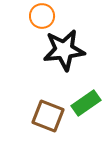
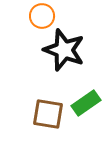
black star: rotated 27 degrees clockwise
brown square: moved 2 px up; rotated 12 degrees counterclockwise
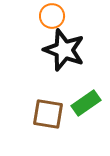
orange circle: moved 10 px right
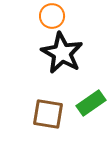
black star: moved 2 px left, 3 px down; rotated 9 degrees clockwise
green rectangle: moved 5 px right
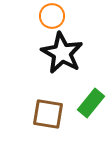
green rectangle: rotated 16 degrees counterclockwise
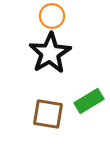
black star: moved 12 px left; rotated 12 degrees clockwise
green rectangle: moved 2 px left, 2 px up; rotated 20 degrees clockwise
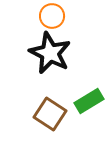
black star: rotated 15 degrees counterclockwise
brown square: moved 2 px right; rotated 24 degrees clockwise
